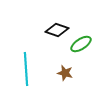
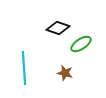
black diamond: moved 1 px right, 2 px up
cyan line: moved 2 px left, 1 px up
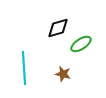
black diamond: rotated 35 degrees counterclockwise
brown star: moved 2 px left, 1 px down
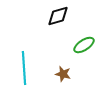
black diamond: moved 12 px up
green ellipse: moved 3 px right, 1 px down
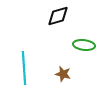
green ellipse: rotated 40 degrees clockwise
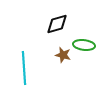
black diamond: moved 1 px left, 8 px down
brown star: moved 19 px up
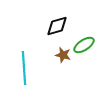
black diamond: moved 2 px down
green ellipse: rotated 40 degrees counterclockwise
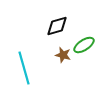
cyan line: rotated 12 degrees counterclockwise
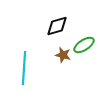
cyan line: rotated 20 degrees clockwise
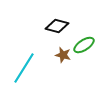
black diamond: rotated 30 degrees clockwise
cyan line: rotated 28 degrees clockwise
